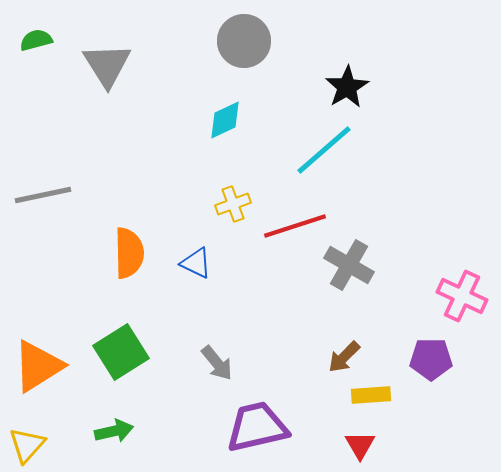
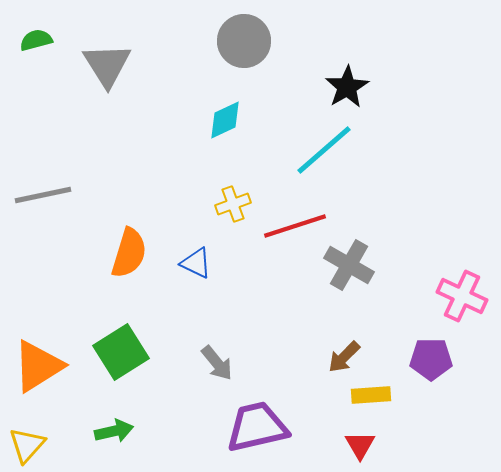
orange semicircle: rotated 18 degrees clockwise
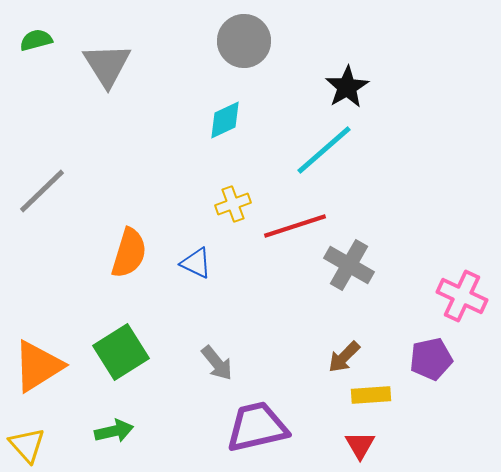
gray line: moved 1 px left, 4 px up; rotated 32 degrees counterclockwise
purple pentagon: rotated 12 degrees counterclockwise
yellow triangle: rotated 24 degrees counterclockwise
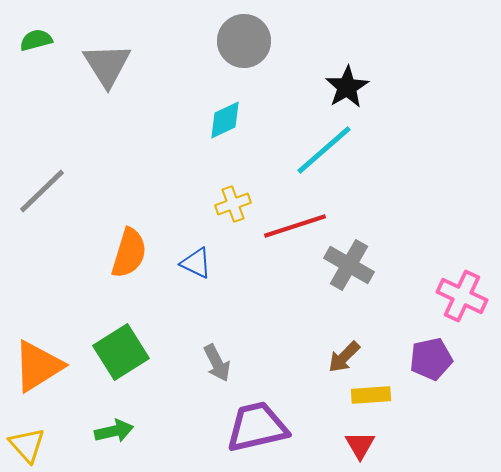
gray arrow: rotated 12 degrees clockwise
